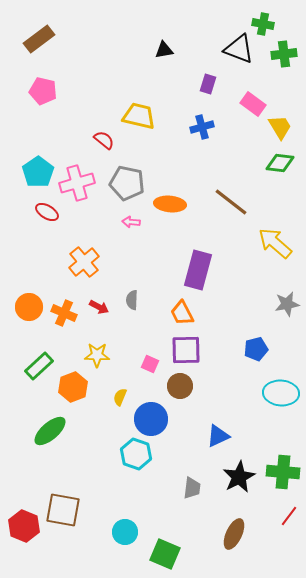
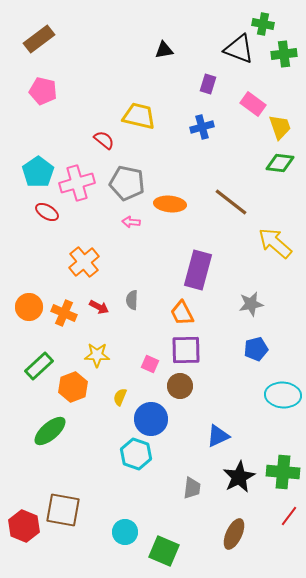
yellow trapezoid at (280, 127): rotated 12 degrees clockwise
gray star at (287, 304): moved 36 px left
cyan ellipse at (281, 393): moved 2 px right, 2 px down
green square at (165, 554): moved 1 px left, 3 px up
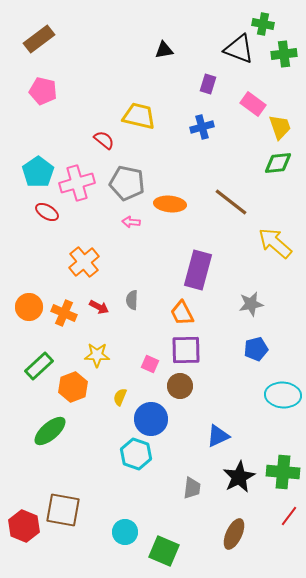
green diamond at (280, 163): moved 2 px left; rotated 12 degrees counterclockwise
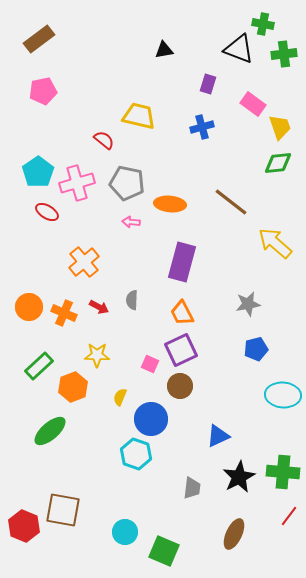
pink pentagon at (43, 91): rotated 24 degrees counterclockwise
purple rectangle at (198, 270): moved 16 px left, 8 px up
gray star at (251, 304): moved 3 px left
purple square at (186, 350): moved 5 px left; rotated 24 degrees counterclockwise
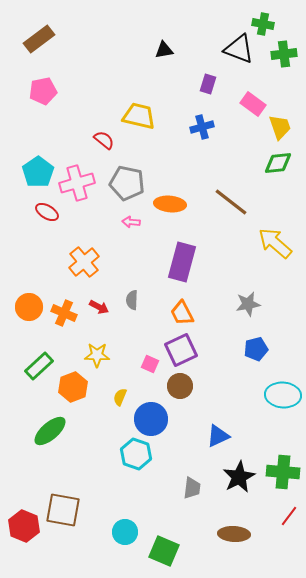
brown ellipse at (234, 534): rotated 68 degrees clockwise
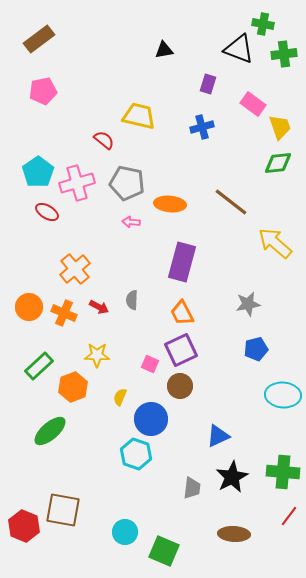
orange cross at (84, 262): moved 9 px left, 7 px down
black star at (239, 477): moved 7 px left
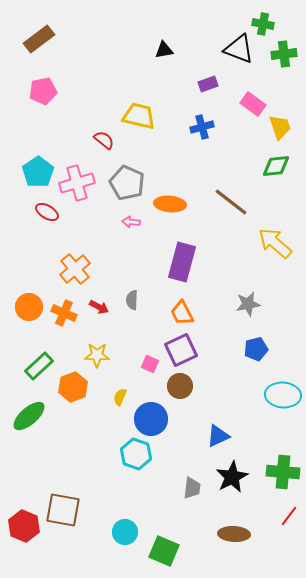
purple rectangle at (208, 84): rotated 54 degrees clockwise
green diamond at (278, 163): moved 2 px left, 3 px down
gray pentagon at (127, 183): rotated 12 degrees clockwise
green ellipse at (50, 431): moved 21 px left, 15 px up
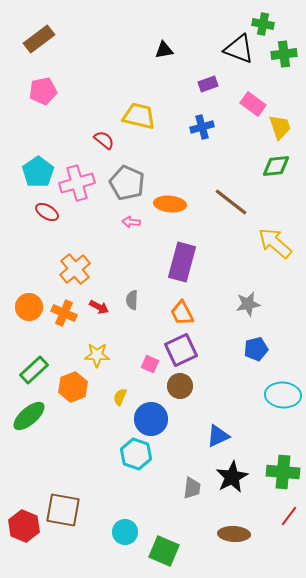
green rectangle at (39, 366): moved 5 px left, 4 px down
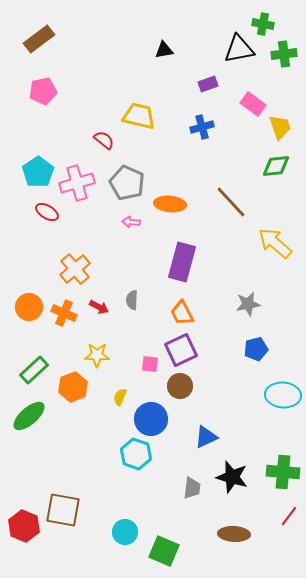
black triangle at (239, 49): rotated 32 degrees counterclockwise
brown line at (231, 202): rotated 9 degrees clockwise
pink square at (150, 364): rotated 18 degrees counterclockwise
blue triangle at (218, 436): moved 12 px left, 1 px down
black star at (232, 477): rotated 28 degrees counterclockwise
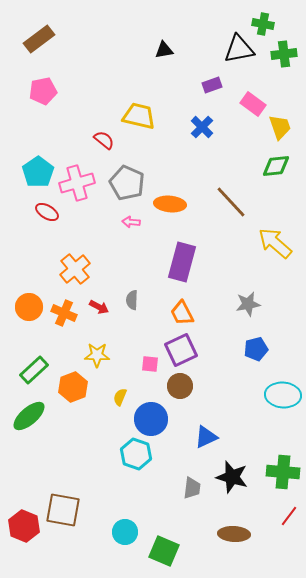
purple rectangle at (208, 84): moved 4 px right, 1 px down
blue cross at (202, 127): rotated 30 degrees counterclockwise
